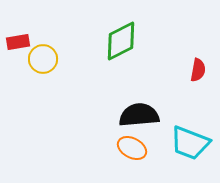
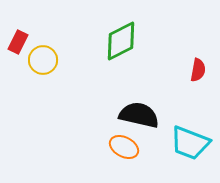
red rectangle: rotated 55 degrees counterclockwise
yellow circle: moved 1 px down
black semicircle: rotated 18 degrees clockwise
orange ellipse: moved 8 px left, 1 px up
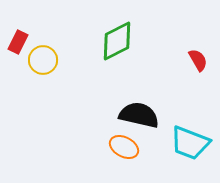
green diamond: moved 4 px left
red semicircle: moved 10 px up; rotated 40 degrees counterclockwise
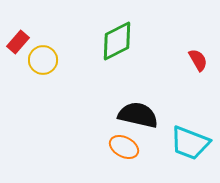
red rectangle: rotated 15 degrees clockwise
black semicircle: moved 1 px left
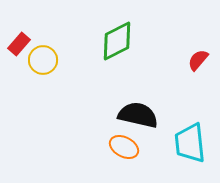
red rectangle: moved 1 px right, 2 px down
red semicircle: rotated 110 degrees counterclockwise
cyan trapezoid: rotated 63 degrees clockwise
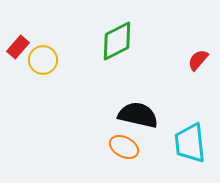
red rectangle: moved 1 px left, 3 px down
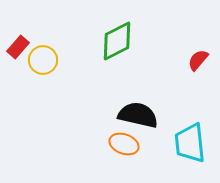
orange ellipse: moved 3 px up; rotated 8 degrees counterclockwise
